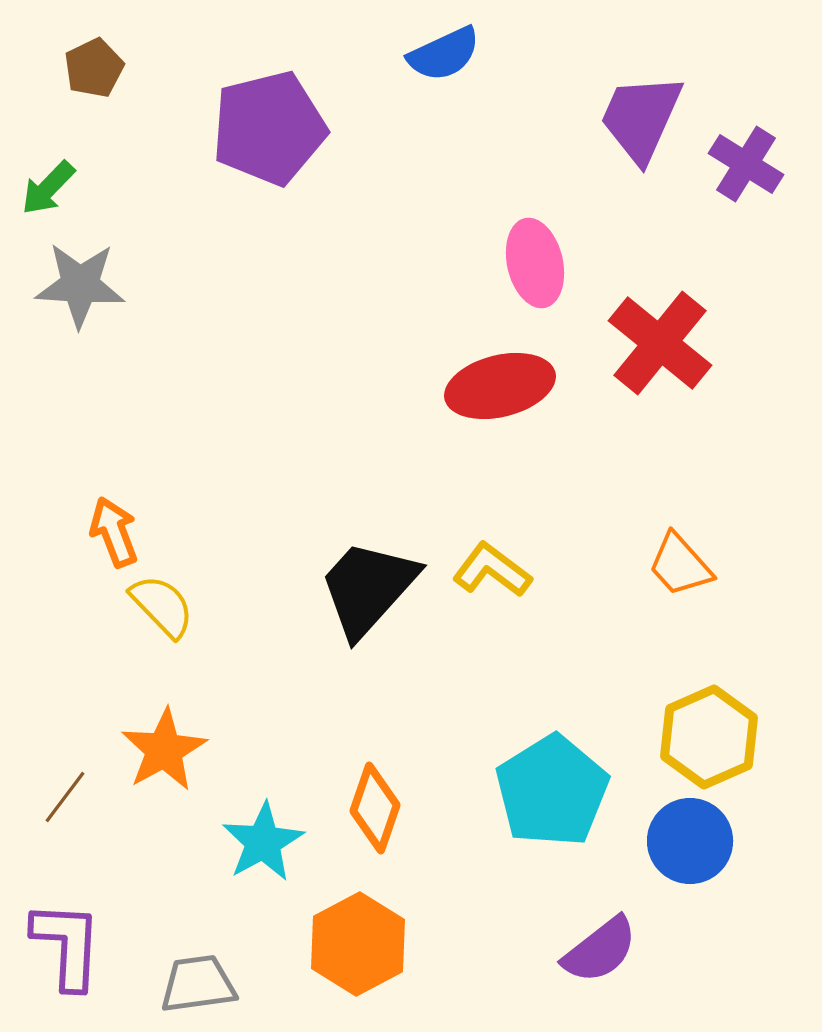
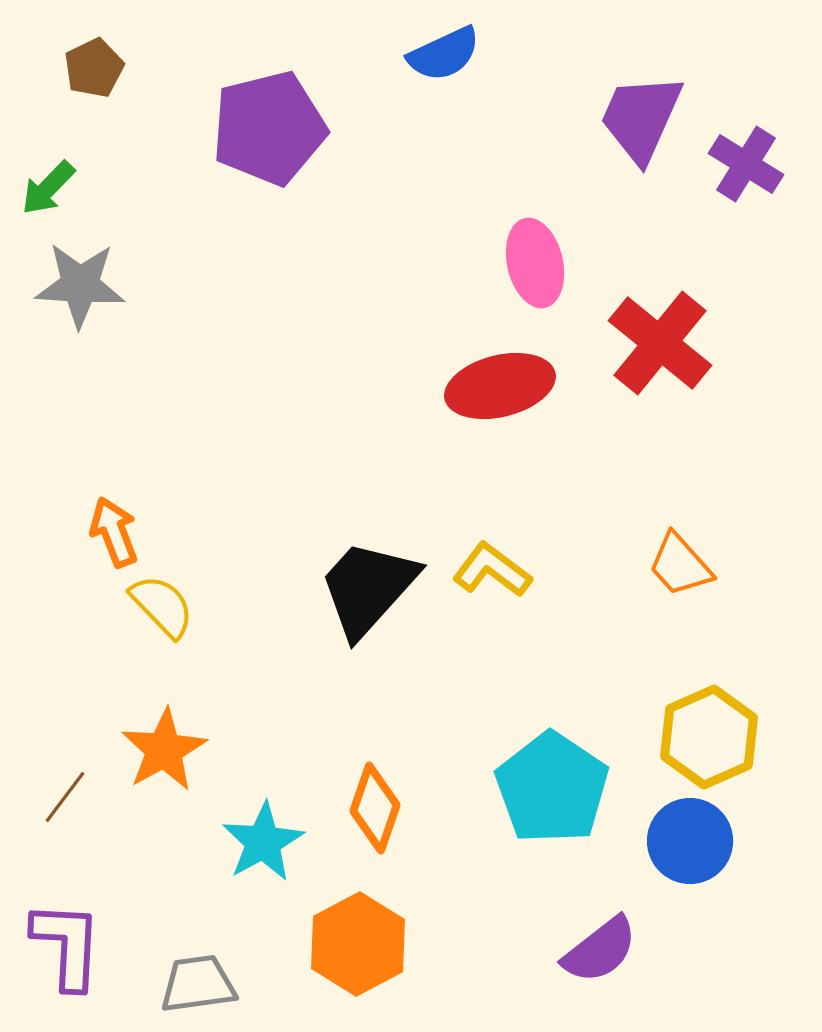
cyan pentagon: moved 3 px up; rotated 6 degrees counterclockwise
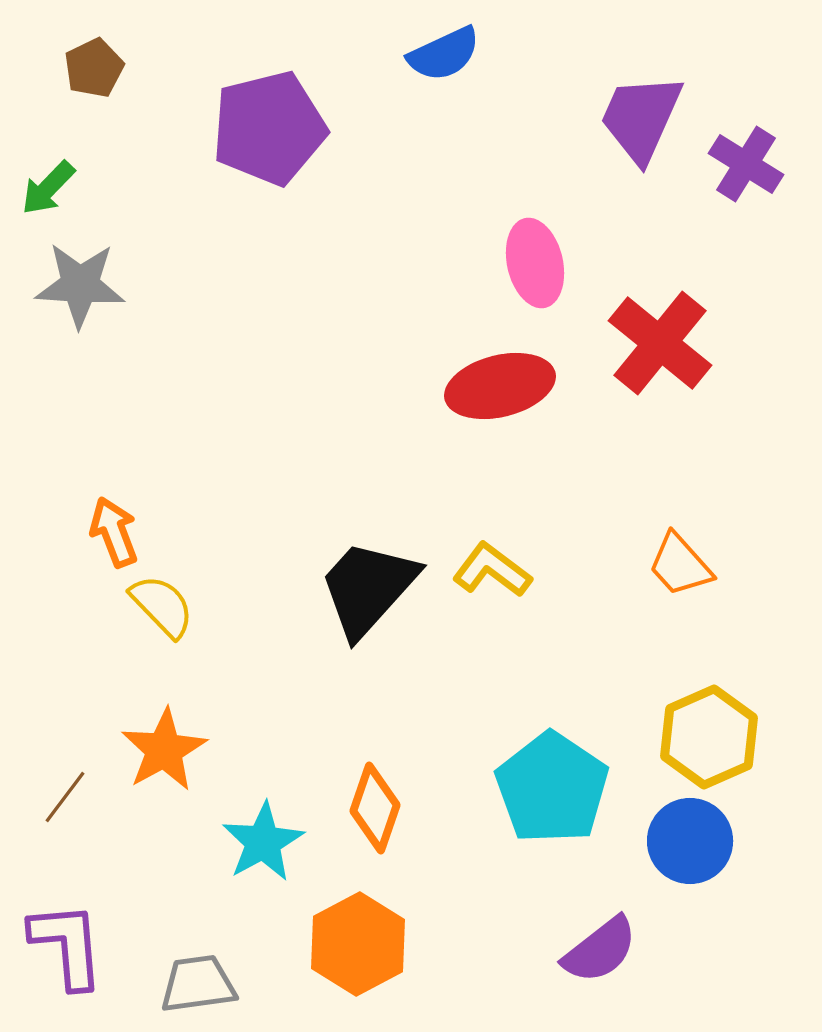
purple L-shape: rotated 8 degrees counterclockwise
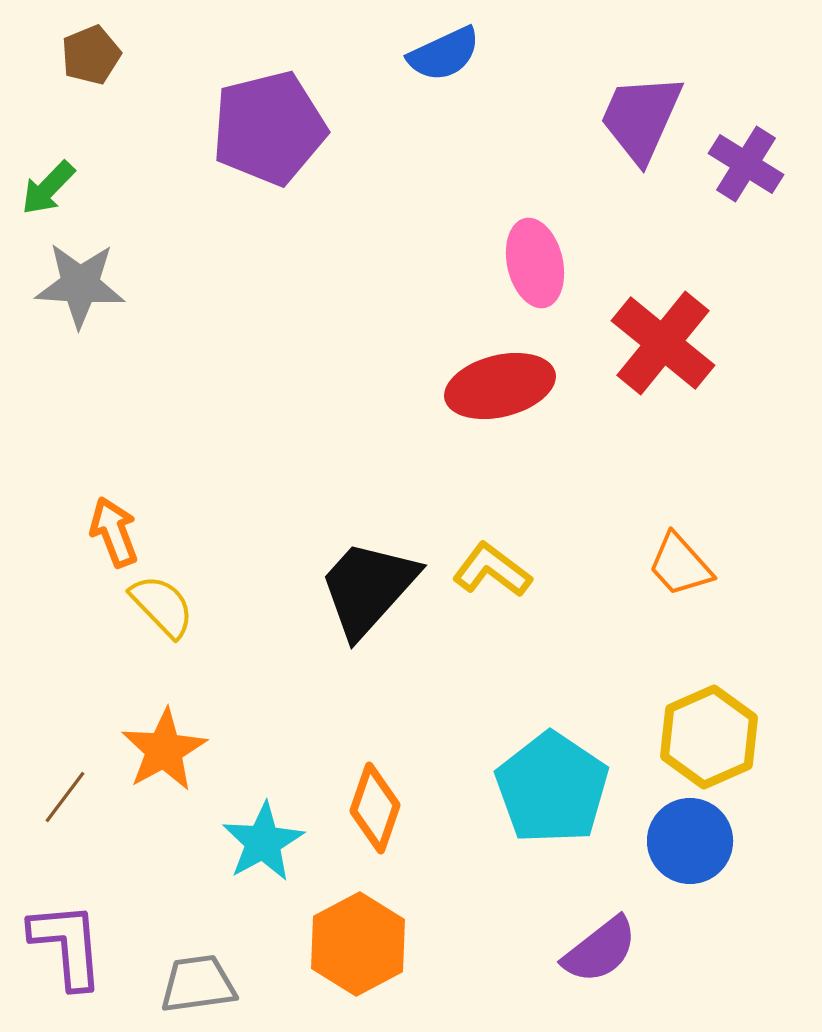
brown pentagon: moved 3 px left, 13 px up; rotated 4 degrees clockwise
red cross: moved 3 px right
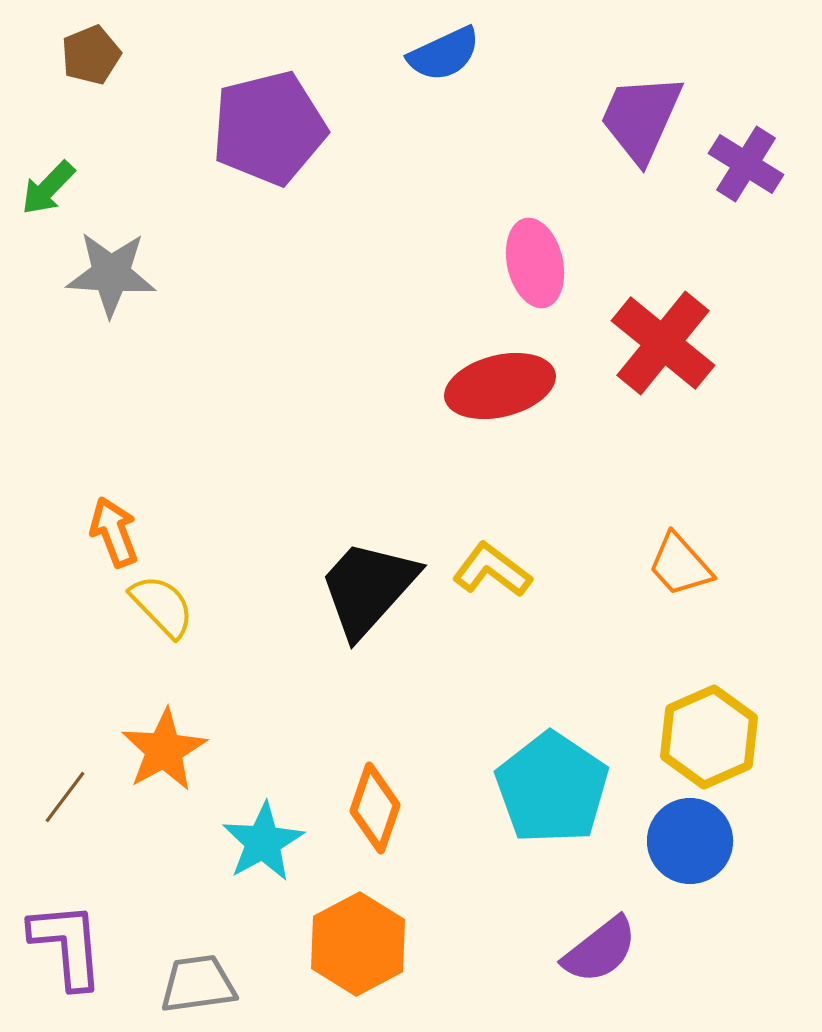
gray star: moved 31 px right, 11 px up
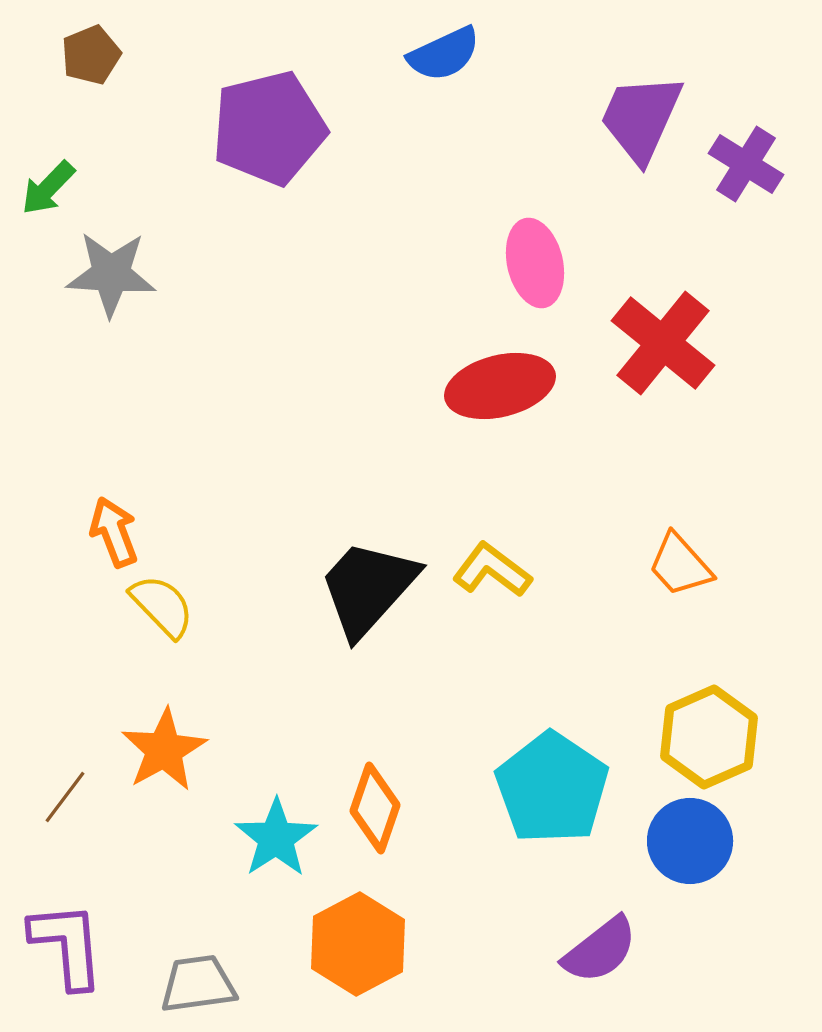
cyan star: moved 13 px right, 4 px up; rotated 4 degrees counterclockwise
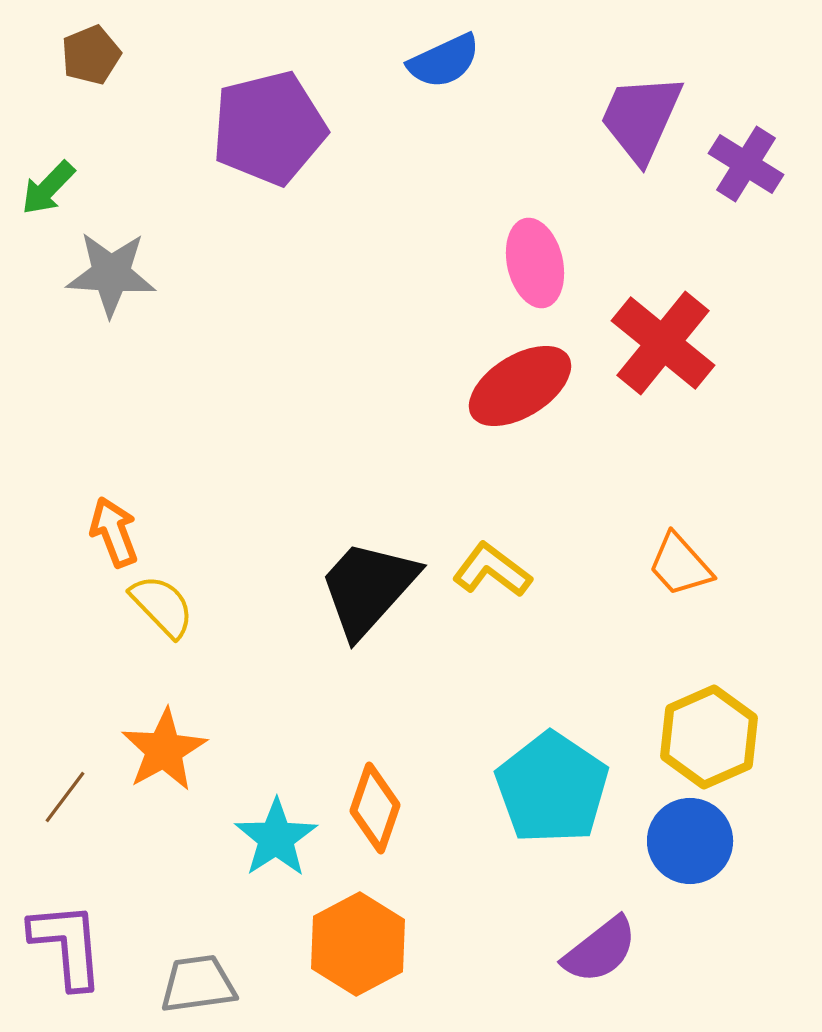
blue semicircle: moved 7 px down
red ellipse: moved 20 px right; rotated 18 degrees counterclockwise
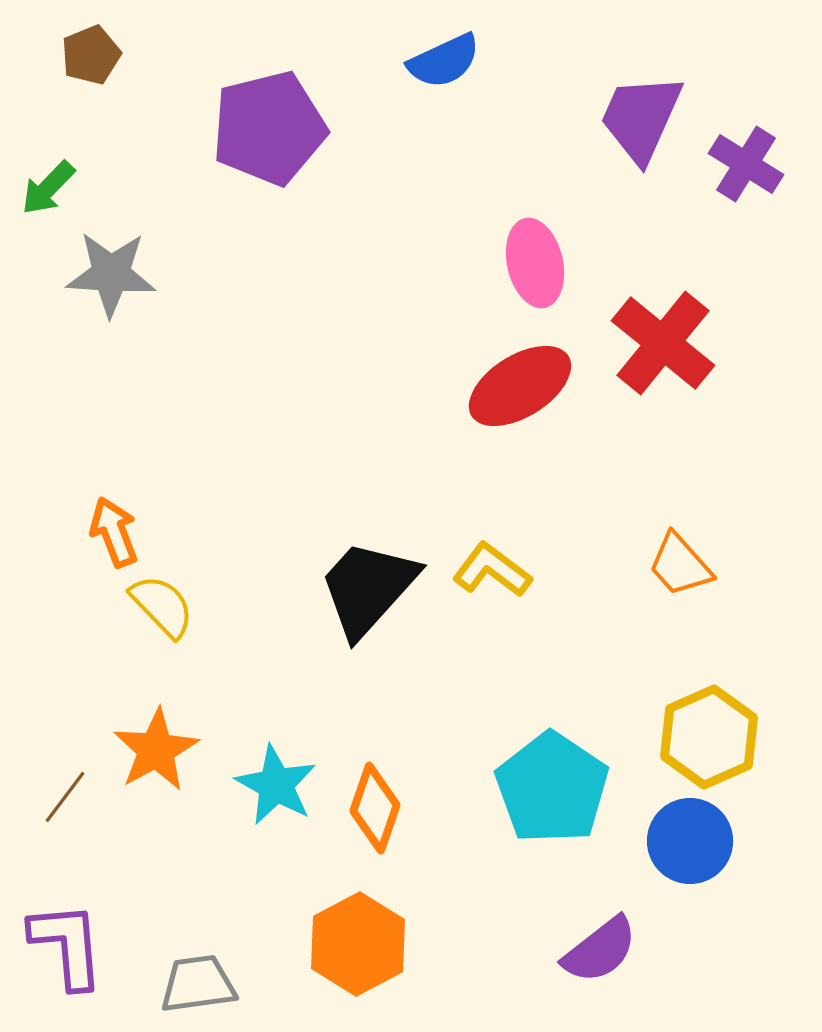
orange star: moved 8 px left
cyan star: moved 53 px up; rotated 10 degrees counterclockwise
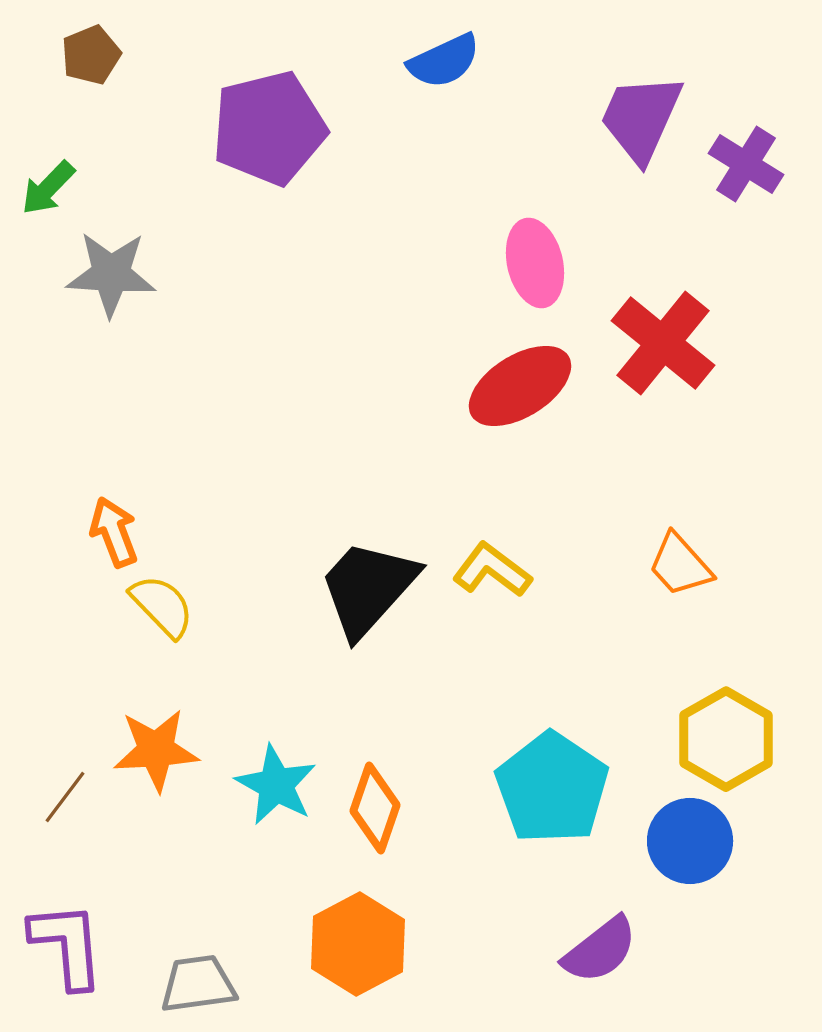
yellow hexagon: moved 17 px right, 2 px down; rotated 6 degrees counterclockwise
orange star: rotated 26 degrees clockwise
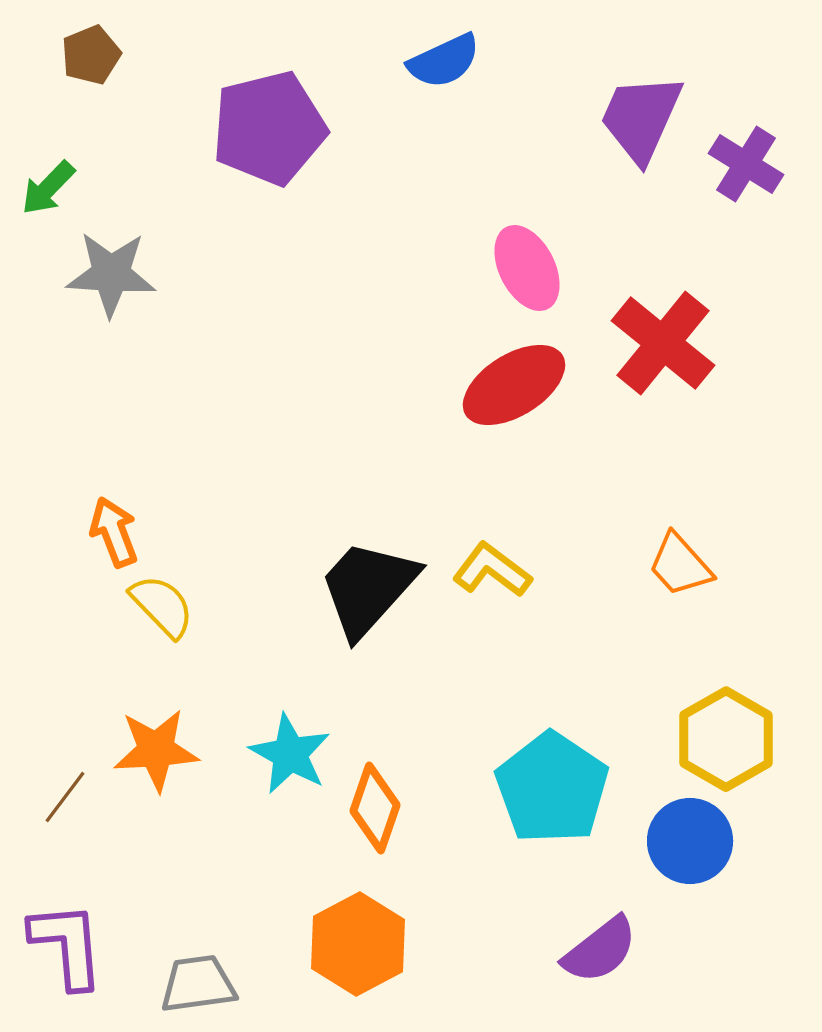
pink ellipse: moved 8 px left, 5 px down; rotated 14 degrees counterclockwise
red ellipse: moved 6 px left, 1 px up
cyan star: moved 14 px right, 31 px up
